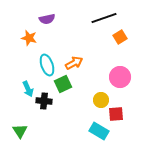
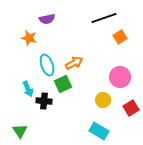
yellow circle: moved 2 px right
red square: moved 15 px right, 6 px up; rotated 28 degrees counterclockwise
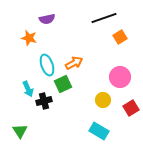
black cross: rotated 21 degrees counterclockwise
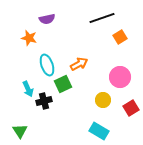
black line: moved 2 px left
orange arrow: moved 5 px right, 1 px down
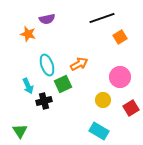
orange star: moved 1 px left, 4 px up
cyan arrow: moved 3 px up
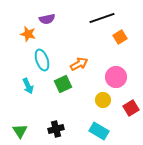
cyan ellipse: moved 5 px left, 5 px up
pink circle: moved 4 px left
black cross: moved 12 px right, 28 px down
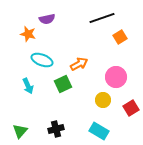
cyan ellipse: rotated 50 degrees counterclockwise
green triangle: rotated 14 degrees clockwise
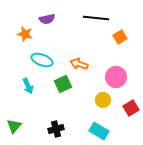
black line: moved 6 px left; rotated 25 degrees clockwise
orange star: moved 3 px left
orange arrow: rotated 132 degrees counterclockwise
green triangle: moved 6 px left, 5 px up
